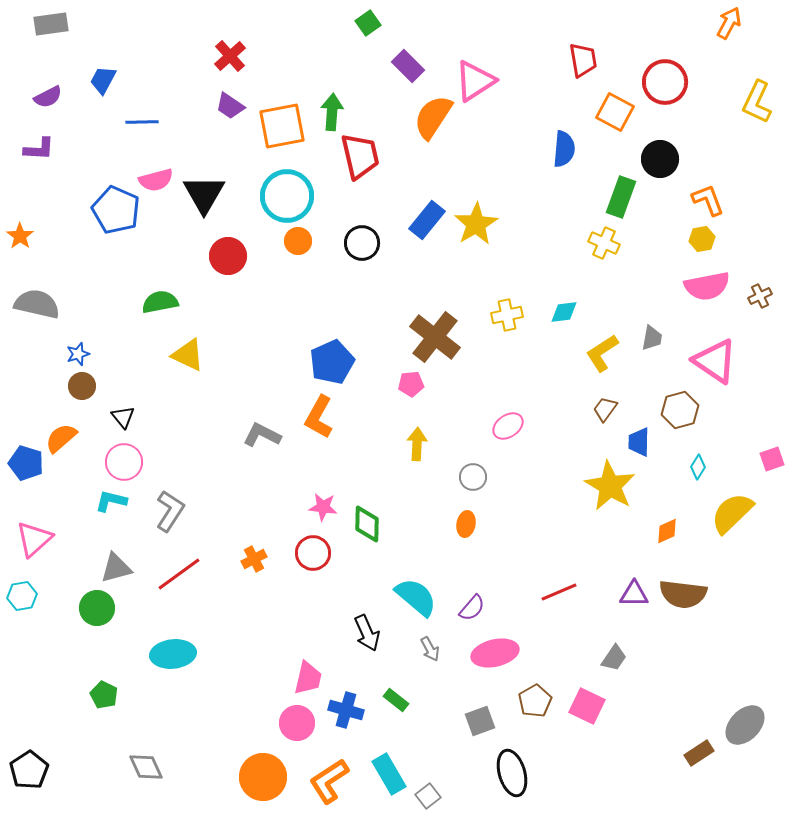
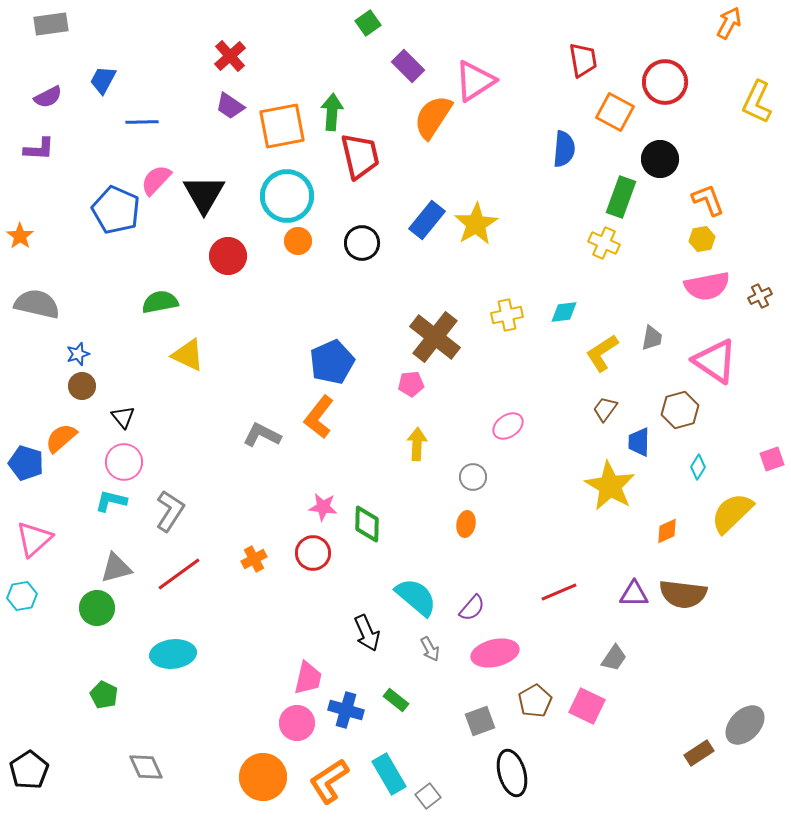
pink semicircle at (156, 180): rotated 148 degrees clockwise
orange L-shape at (319, 417): rotated 9 degrees clockwise
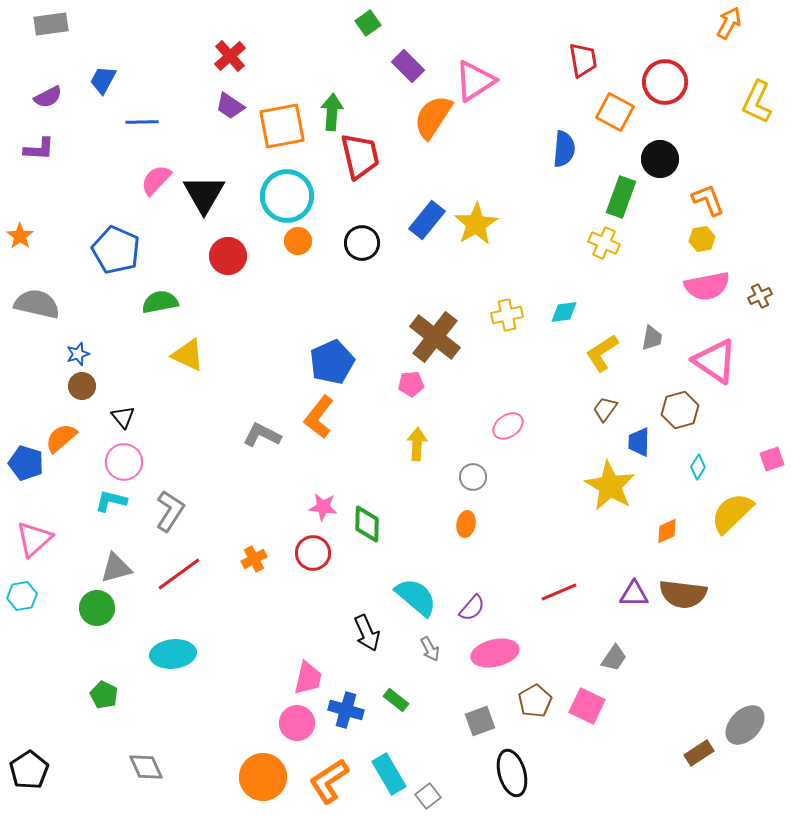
blue pentagon at (116, 210): moved 40 px down
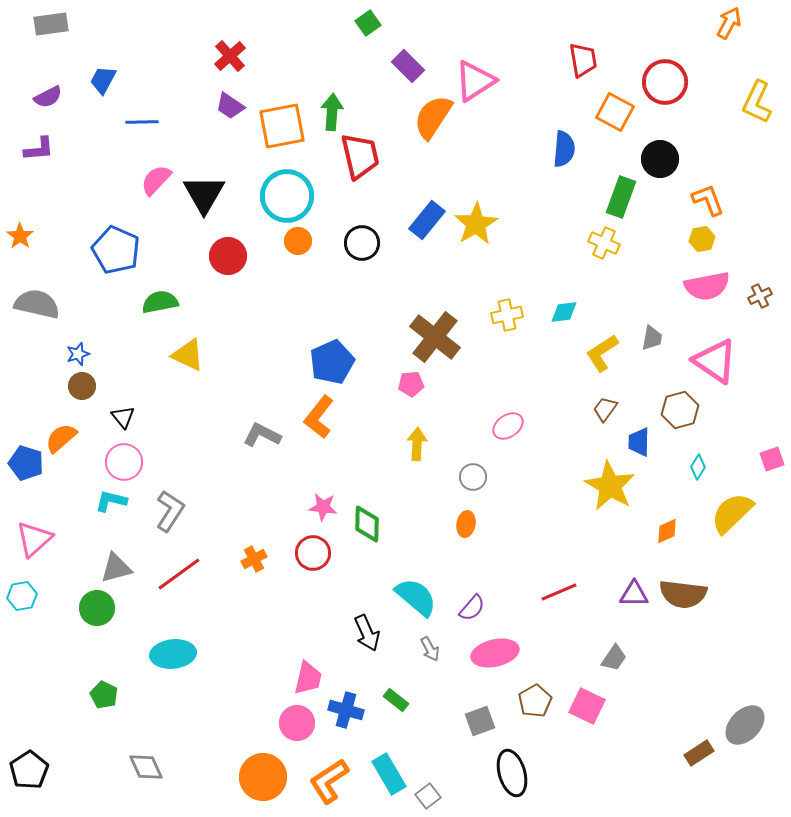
purple L-shape at (39, 149): rotated 8 degrees counterclockwise
